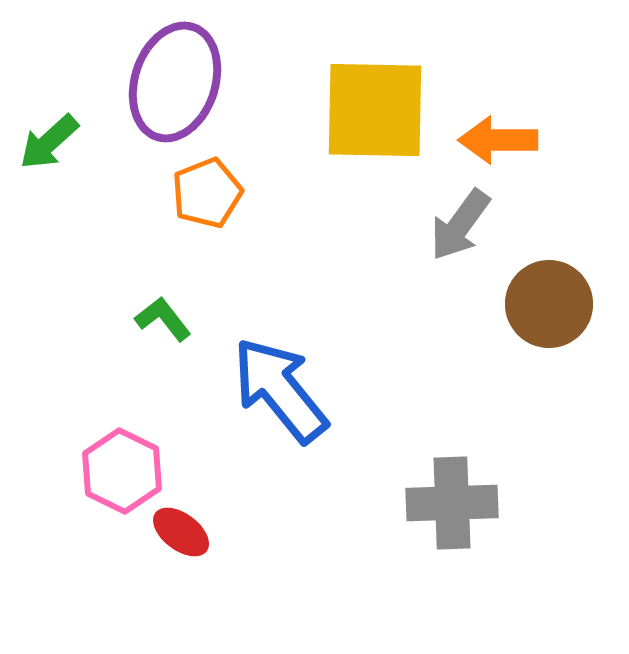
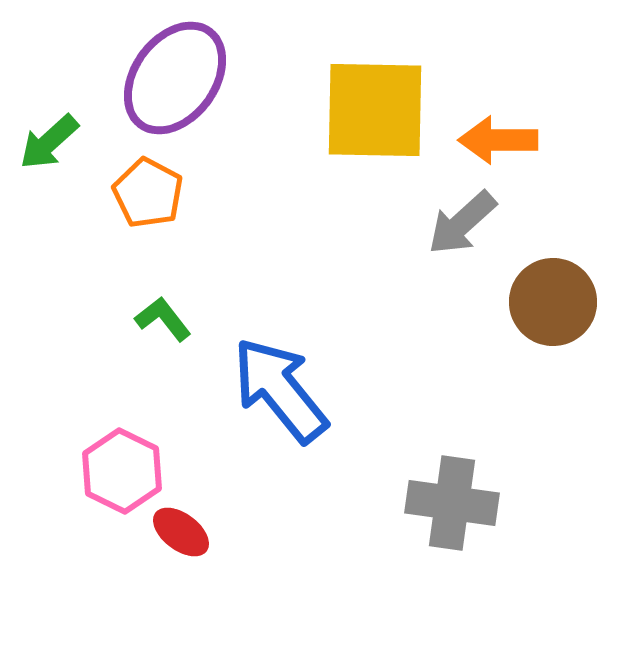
purple ellipse: moved 4 px up; rotated 18 degrees clockwise
orange pentagon: moved 59 px left; rotated 22 degrees counterclockwise
gray arrow: moved 2 px right, 2 px up; rotated 12 degrees clockwise
brown circle: moved 4 px right, 2 px up
gray cross: rotated 10 degrees clockwise
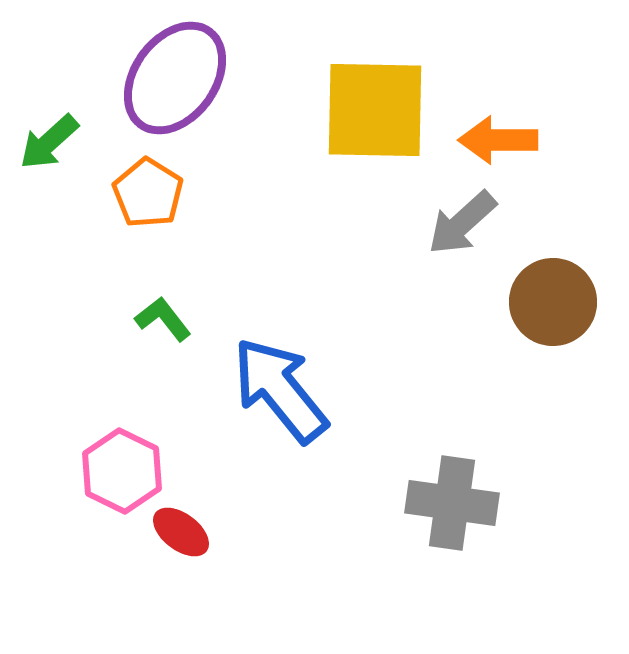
orange pentagon: rotated 4 degrees clockwise
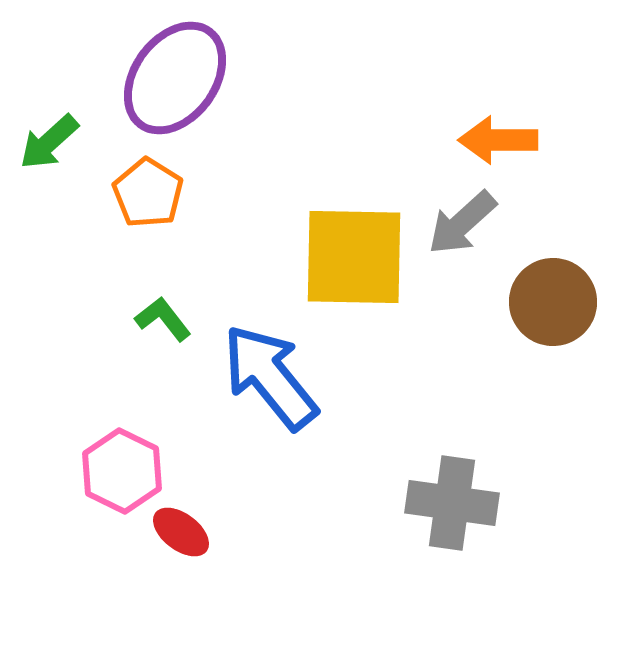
yellow square: moved 21 px left, 147 px down
blue arrow: moved 10 px left, 13 px up
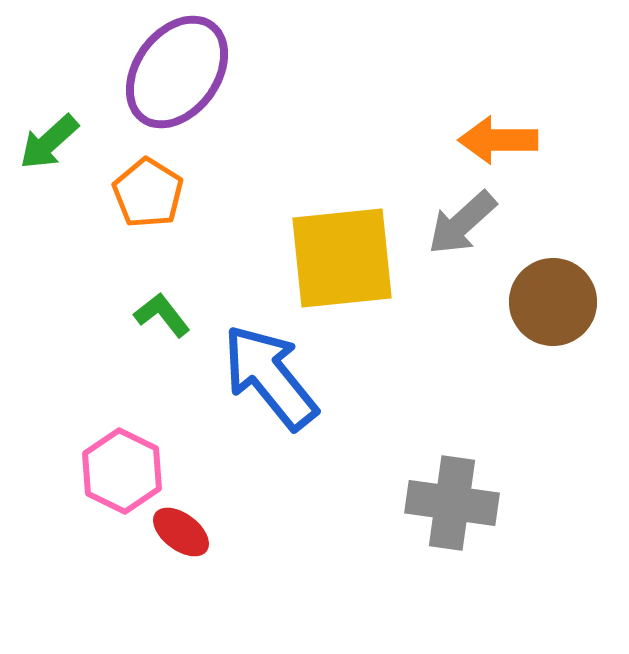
purple ellipse: moved 2 px right, 6 px up
yellow square: moved 12 px left, 1 px down; rotated 7 degrees counterclockwise
green L-shape: moved 1 px left, 4 px up
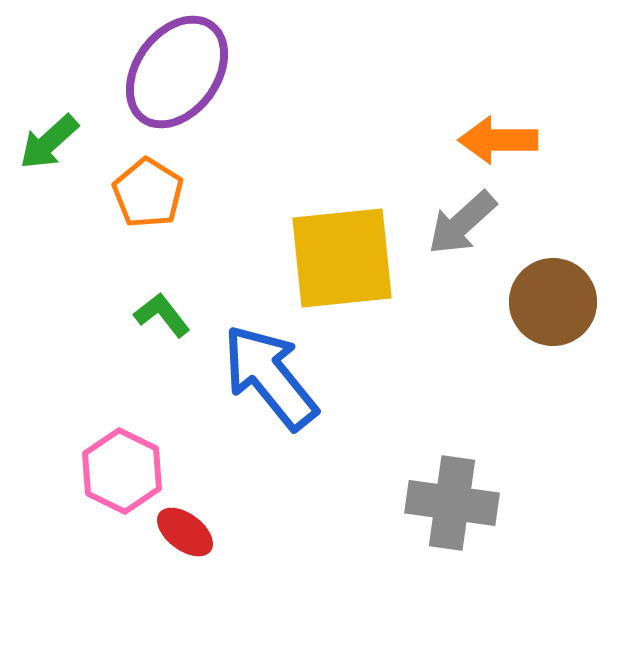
red ellipse: moved 4 px right
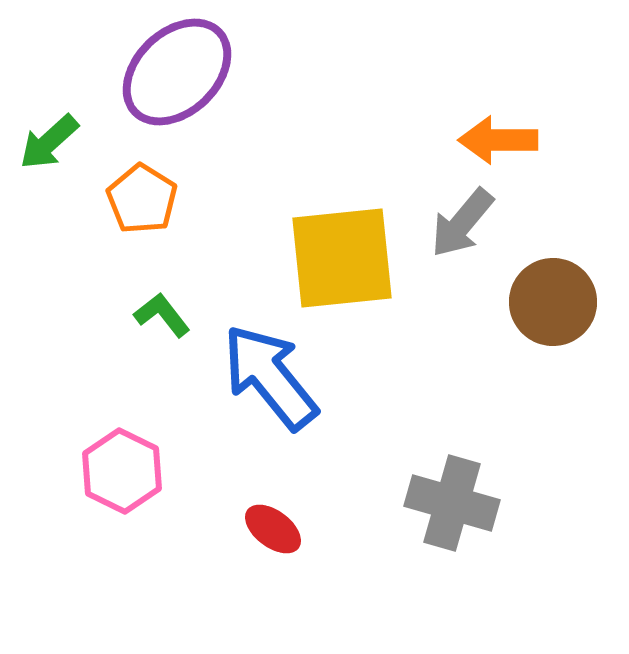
purple ellipse: rotated 10 degrees clockwise
orange pentagon: moved 6 px left, 6 px down
gray arrow: rotated 8 degrees counterclockwise
gray cross: rotated 8 degrees clockwise
red ellipse: moved 88 px right, 3 px up
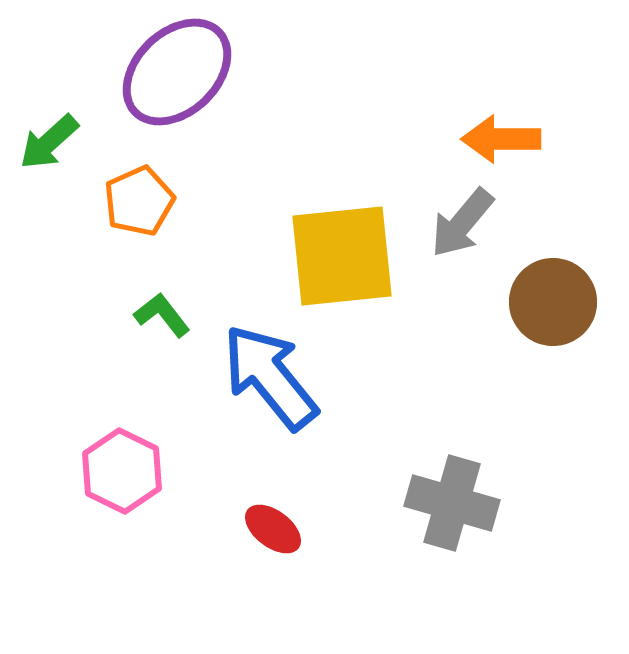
orange arrow: moved 3 px right, 1 px up
orange pentagon: moved 3 px left, 2 px down; rotated 16 degrees clockwise
yellow square: moved 2 px up
